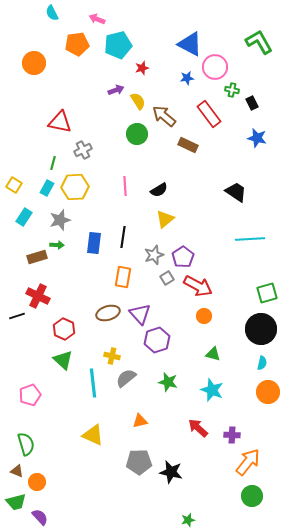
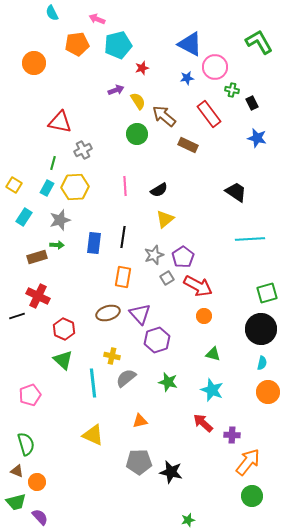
red arrow at (198, 428): moved 5 px right, 5 px up
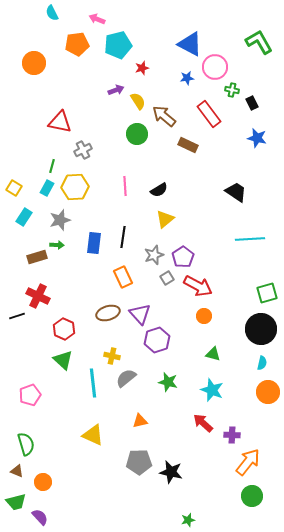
green line at (53, 163): moved 1 px left, 3 px down
yellow square at (14, 185): moved 3 px down
orange rectangle at (123, 277): rotated 35 degrees counterclockwise
orange circle at (37, 482): moved 6 px right
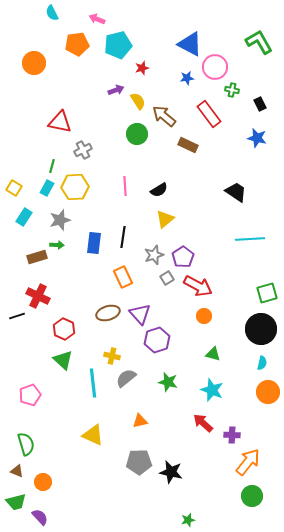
black rectangle at (252, 103): moved 8 px right, 1 px down
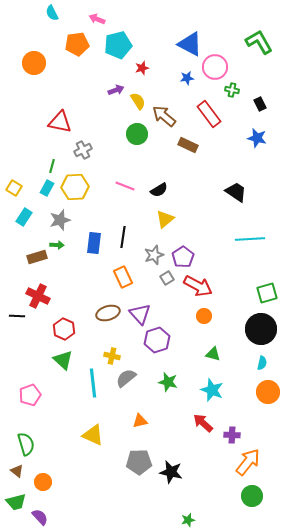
pink line at (125, 186): rotated 66 degrees counterclockwise
black line at (17, 316): rotated 21 degrees clockwise
brown triangle at (17, 471): rotated 16 degrees clockwise
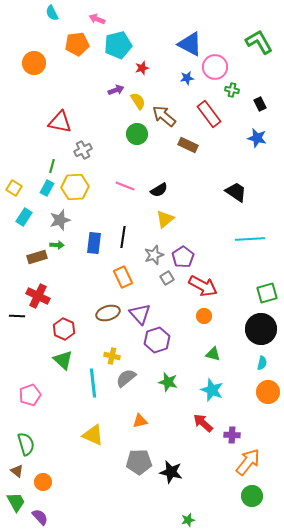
red arrow at (198, 286): moved 5 px right
green trapezoid at (16, 502): rotated 105 degrees counterclockwise
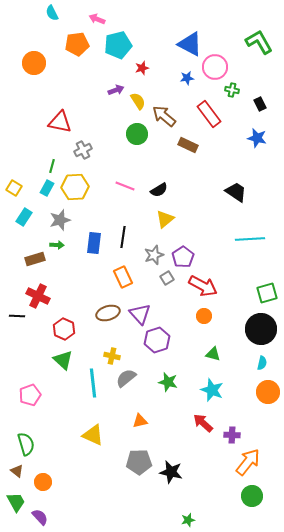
brown rectangle at (37, 257): moved 2 px left, 2 px down
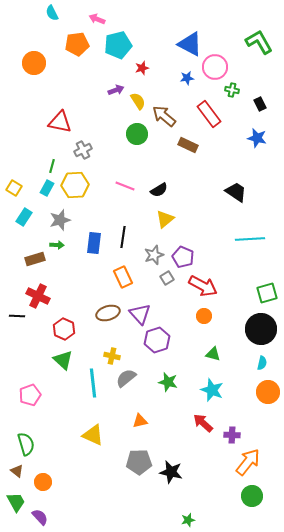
yellow hexagon at (75, 187): moved 2 px up
purple pentagon at (183, 257): rotated 15 degrees counterclockwise
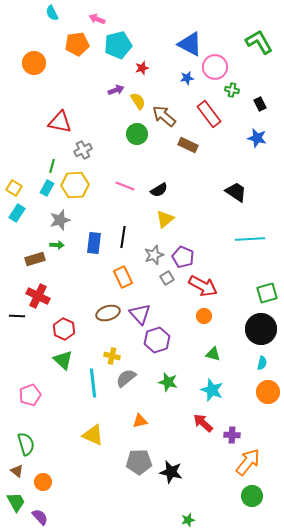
cyan rectangle at (24, 217): moved 7 px left, 4 px up
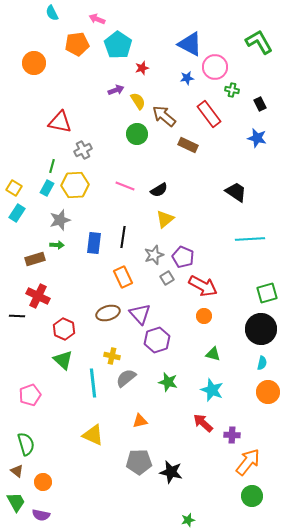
cyan pentagon at (118, 45): rotated 24 degrees counterclockwise
purple semicircle at (40, 517): moved 1 px right, 2 px up; rotated 144 degrees clockwise
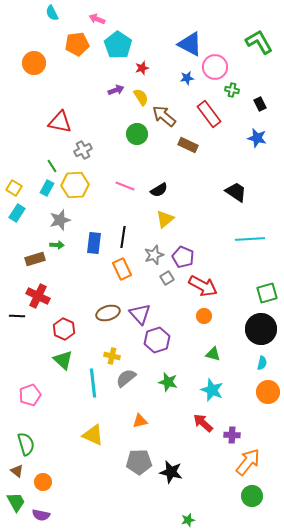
yellow semicircle at (138, 101): moved 3 px right, 4 px up
green line at (52, 166): rotated 48 degrees counterclockwise
orange rectangle at (123, 277): moved 1 px left, 8 px up
